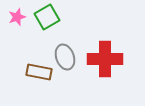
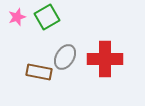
gray ellipse: rotated 50 degrees clockwise
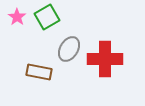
pink star: rotated 18 degrees counterclockwise
gray ellipse: moved 4 px right, 8 px up
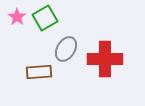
green square: moved 2 px left, 1 px down
gray ellipse: moved 3 px left
brown rectangle: rotated 15 degrees counterclockwise
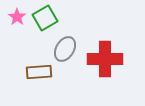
gray ellipse: moved 1 px left
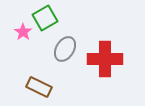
pink star: moved 6 px right, 15 px down
brown rectangle: moved 15 px down; rotated 30 degrees clockwise
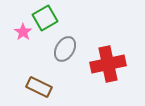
red cross: moved 3 px right, 5 px down; rotated 12 degrees counterclockwise
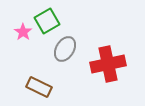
green square: moved 2 px right, 3 px down
